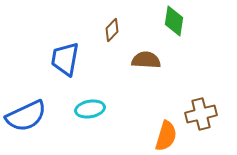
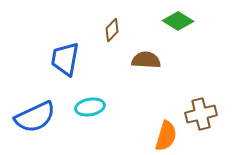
green diamond: moved 4 px right; rotated 68 degrees counterclockwise
cyan ellipse: moved 2 px up
blue semicircle: moved 9 px right, 1 px down
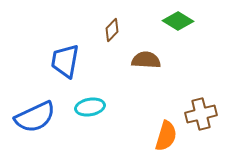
blue trapezoid: moved 2 px down
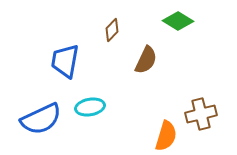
brown semicircle: rotated 112 degrees clockwise
blue semicircle: moved 6 px right, 2 px down
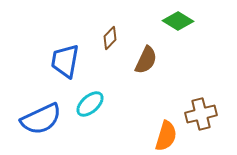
brown diamond: moved 2 px left, 8 px down
cyan ellipse: moved 3 px up; rotated 32 degrees counterclockwise
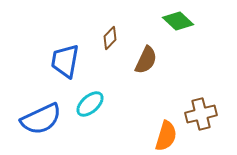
green diamond: rotated 12 degrees clockwise
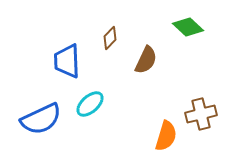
green diamond: moved 10 px right, 6 px down
blue trapezoid: moved 2 px right; rotated 12 degrees counterclockwise
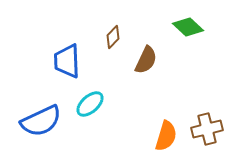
brown diamond: moved 3 px right, 1 px up
brown cross: moved 6 px right, 15 px down
blue semicircle: moved 2 px down
